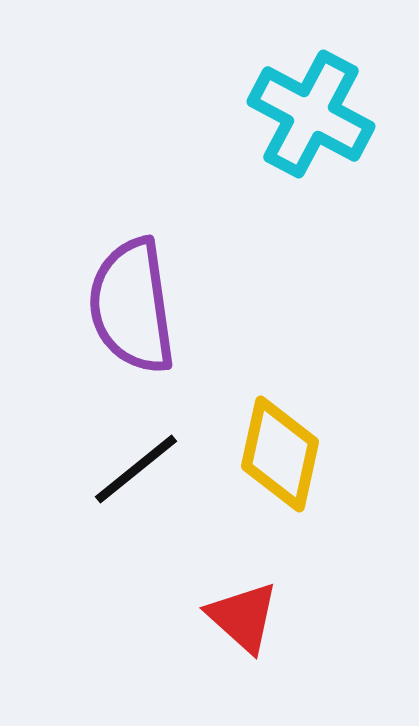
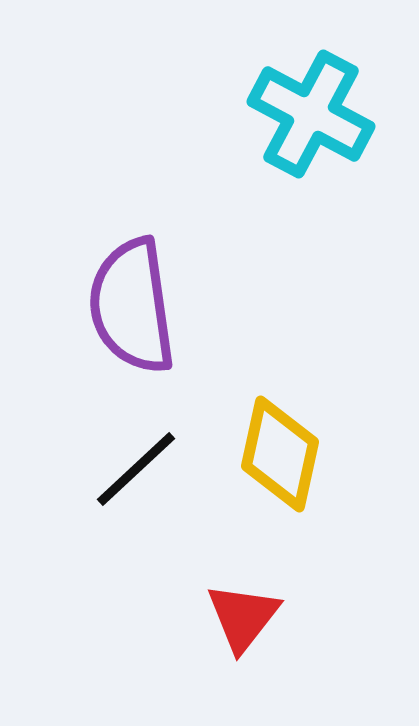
black line: rotated 4 degrees counterclockwise
red triangle: rotated 26 degrees clockwise
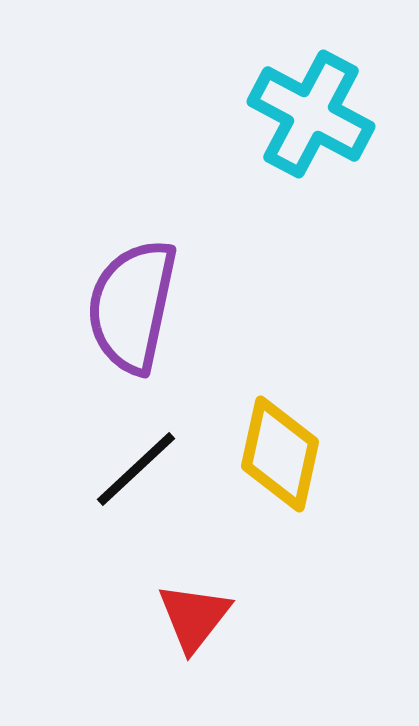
purple semicircle: rotated 20 degrees clockwise
red triangle: moved 49 px left
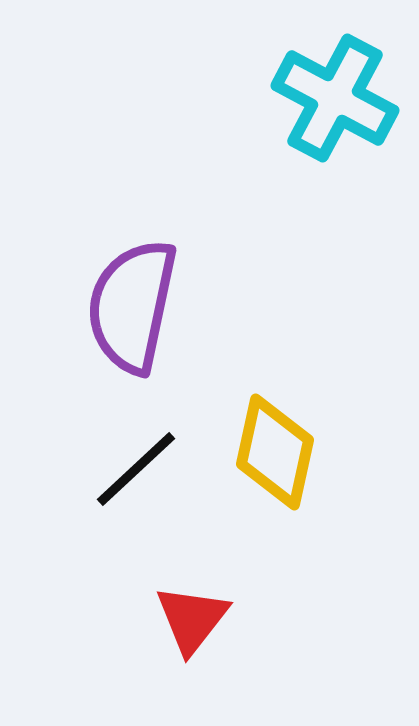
cyan cross: moved 24 px right, 16 px up
yellow diamond: moved 5 px left, 2 px up
red triangle: moved 2 px left, 2 px down
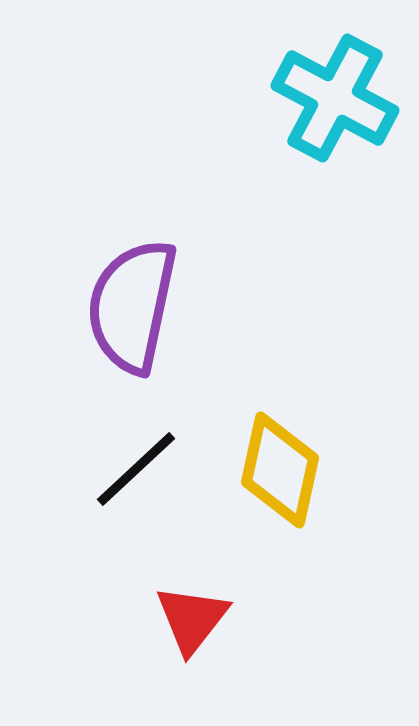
yellow diamond: moved 5 px right, 18 px down
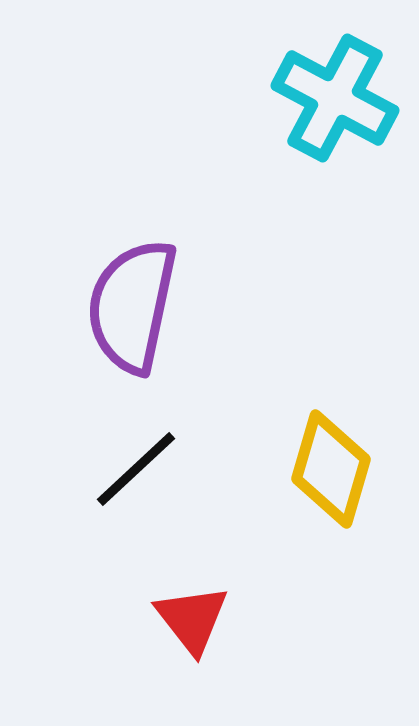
yellow diamond: moved 51 px right, 1 px up; rotated 4 degrees clockwise
red triangle: rotated 16 degrees counterclockwise
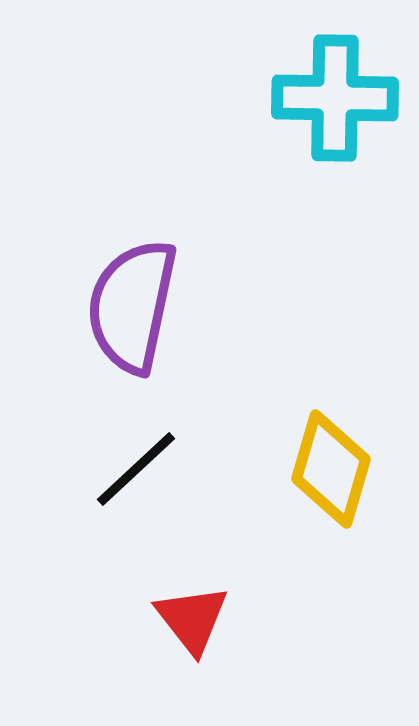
cyan cross: rotated 27 degrees counterclockwise
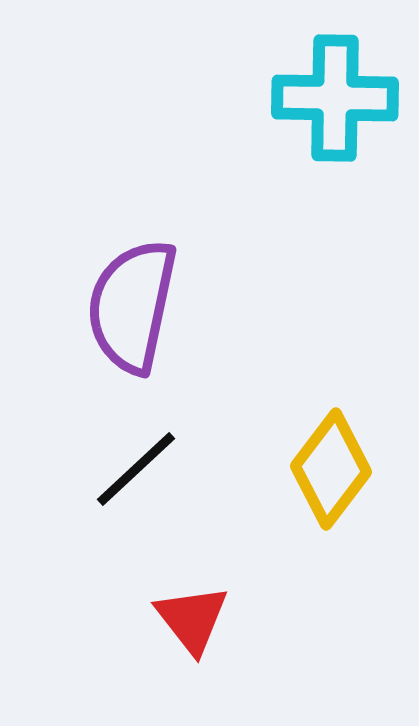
yellow diamond: rotated 21 degrees clockwise
